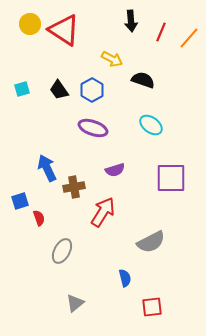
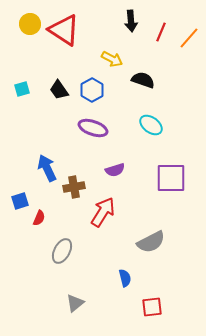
red semicircle: rotated 42 degrees clockwise
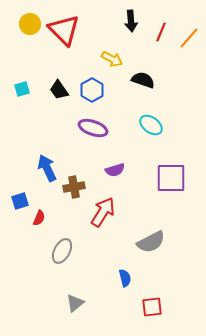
red triangle: rotated 12 degrees clockwise
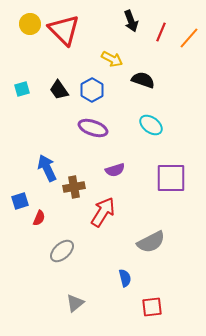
black arrow: rotated 15 degrees counterclockwise
gray ellipse: rotated 20 degrees clockwise
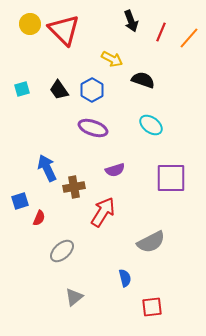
gray triangle: moved 1 px left, 6 px up
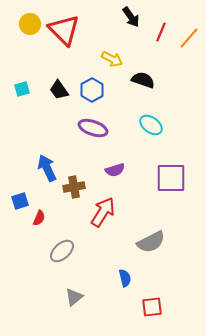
black arrow: moved 4 px up; rotated 15 degrees counterclockwise
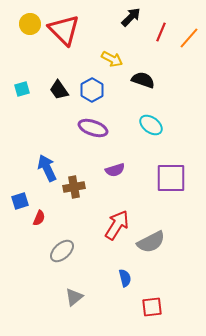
black arrow: rotated 100 degrees counterclockwise
red arrow: moved 14 px right, 13 px down
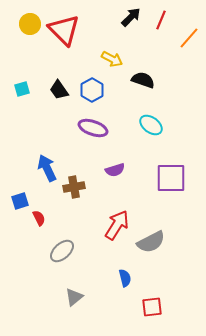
red line: moved 12 px up
red semicircle: rotated 49 degrees counterclockwise
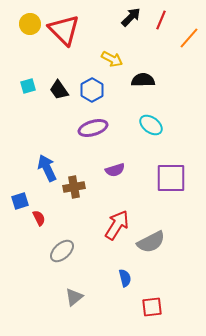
black semicircle: rotated 20 degrees counterclockwise
cyan square: moved 6 px right, 3 px up
purple ellipse: rotated 36 degrees counterclockwise
